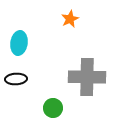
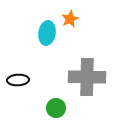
cyan ellipse: moved 28 px right, 10 px up
black ellipse: moved 2 px right, 1 px down
green circle: moved 3 px right
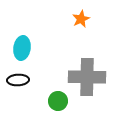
orange star: moved 11 px right
cyan ellipse: moved 25 px left, 15 px down
green circle: moved 2 px right, 7 px up
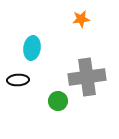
orange star: rotated 18 degrees clockwise
cyan ellipse: moved 10 px right
gray cross: rotated 9 degrees counterclockwise
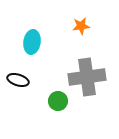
orange star: moved 7 px down
cyan ellipse: moved 6 px up
black ellipse: rotated 20 degrees clockwise
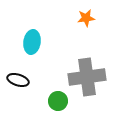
orange star: moved 5 px right, 8 px up
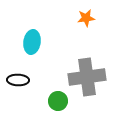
black ellipse: rotated 15 degrees counterclockwise
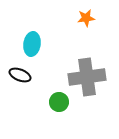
cyan ellipse: moved 2 px down
black ellipse: moved 2 px right, 5 px up; rotated 20 degrees clockwise
green circle: moved 1 px right, 1 px down
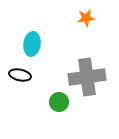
black ellipse: rotated 10 degrees counterclockwise
